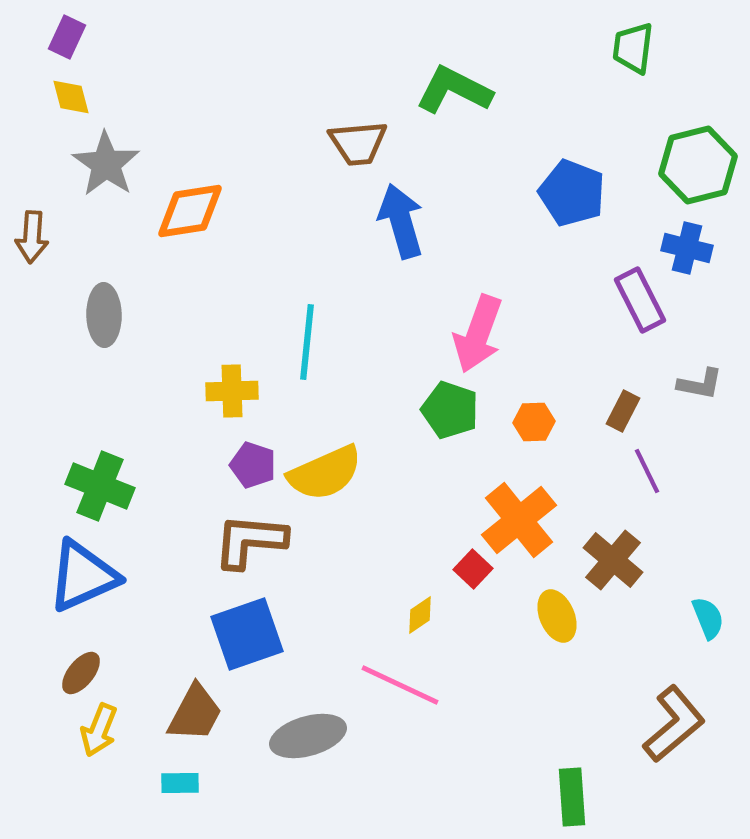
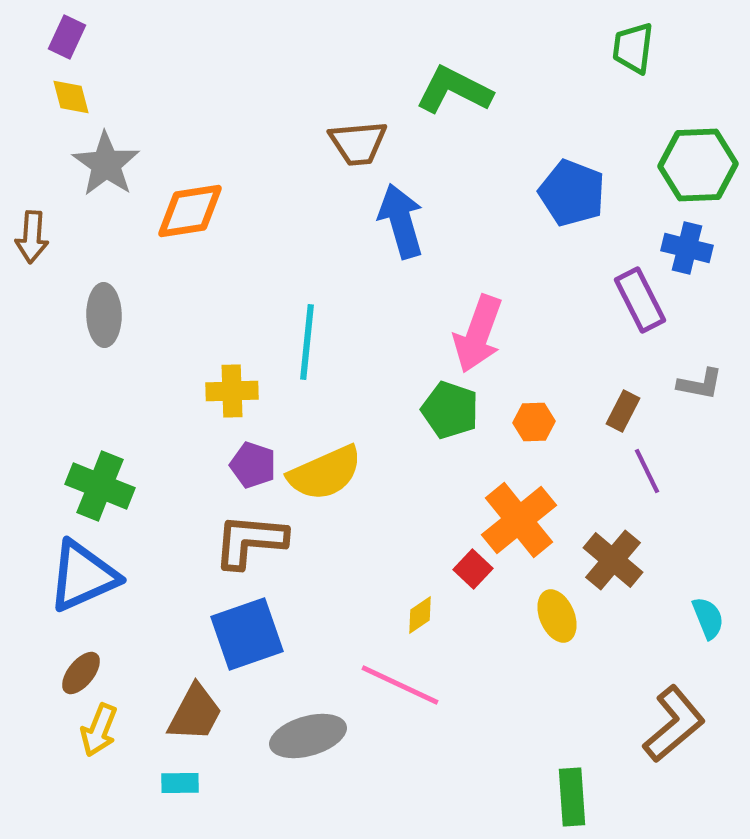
green hexagon at (698, 165): rotated 12 degrees clockwise
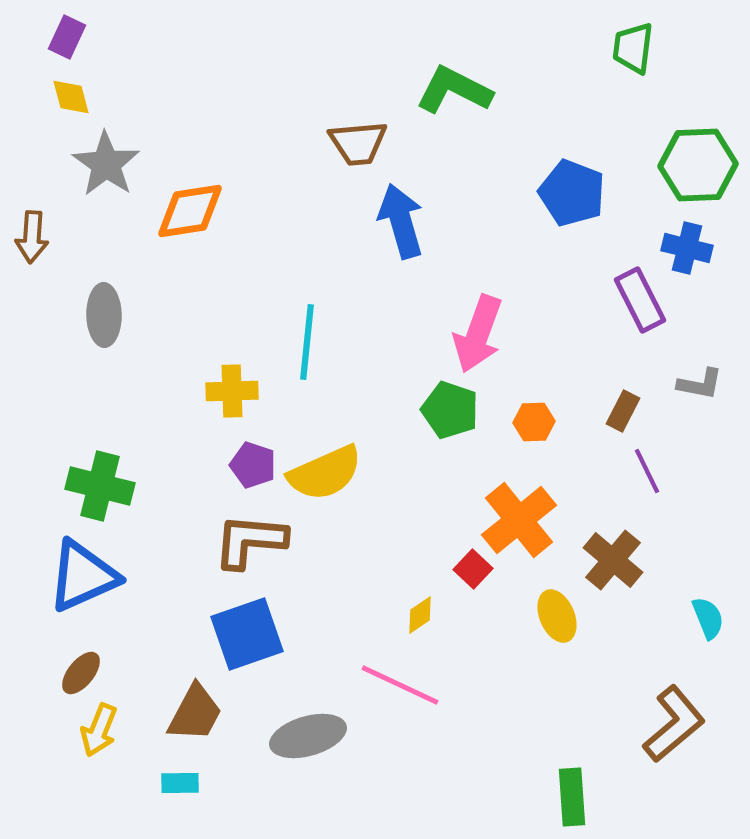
green cross at (100, 486): rotated 8 degrees counterclockwise
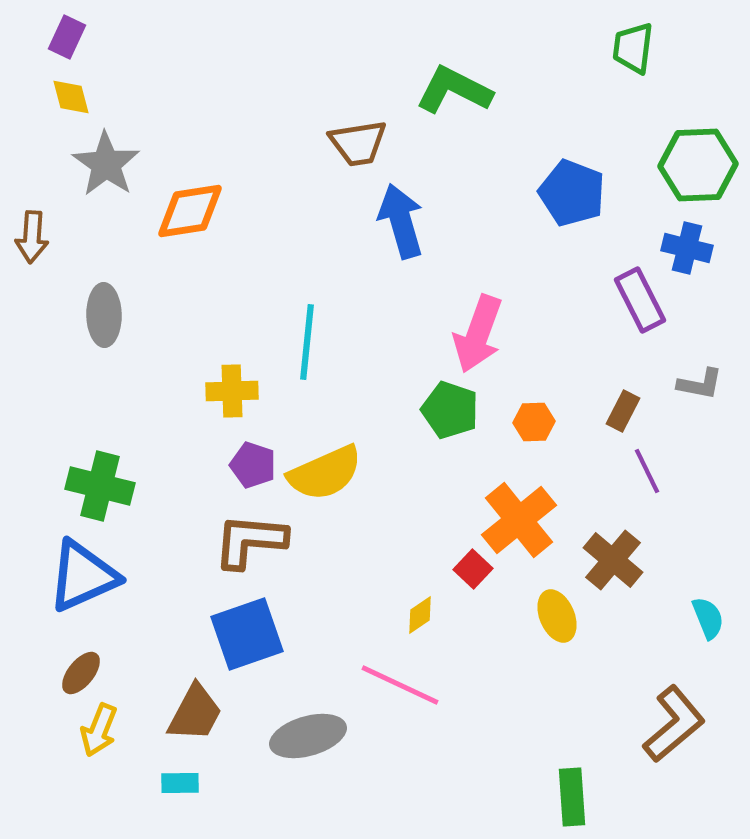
brown trapezoid at (358, 143): rotated 4 degrees counterclockwise
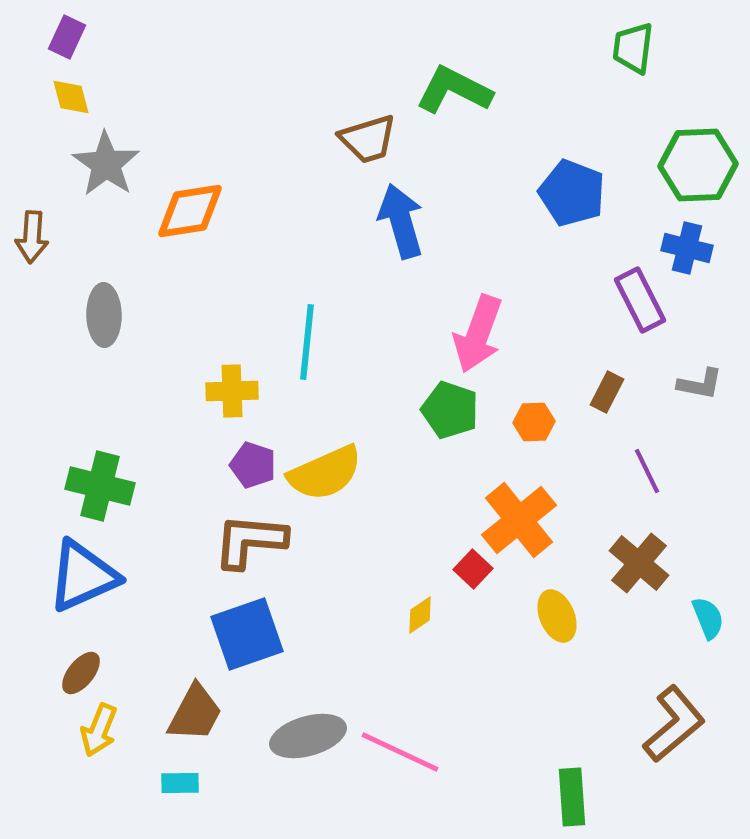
brown trapezoid at (358, 143): moved 10 px right, 4 px up; rotated 8 degrees counterclockwise
brown rectangle at (623, 411): moved 16 px left, 19 px up
brown cross at (613, 560): moved 26 px right, 3 px down
pink line at (400, 685): moved 67 px down
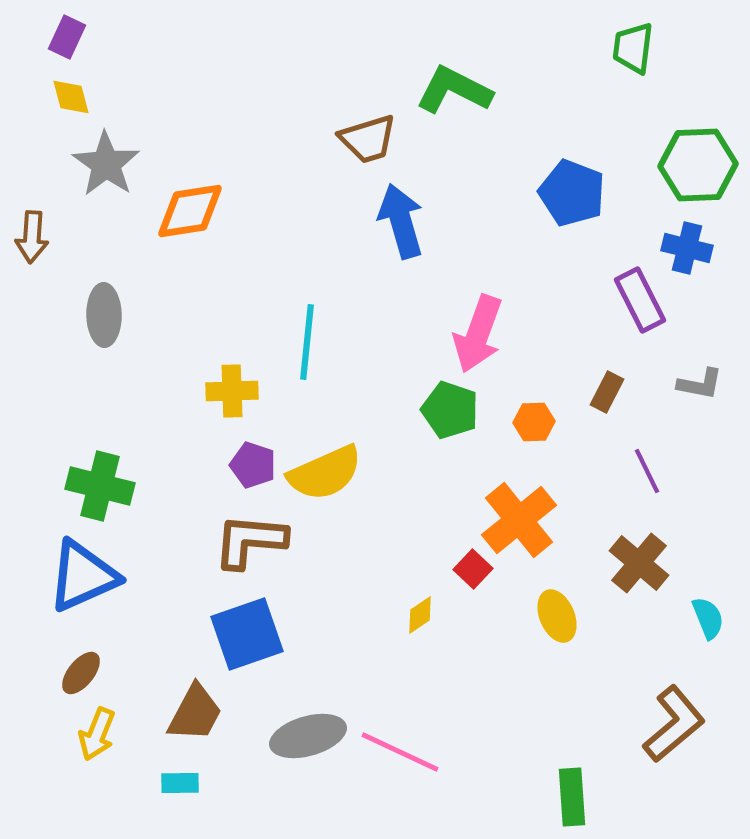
yellow arrow at (99, 730): moved 2 px left, 4 px down
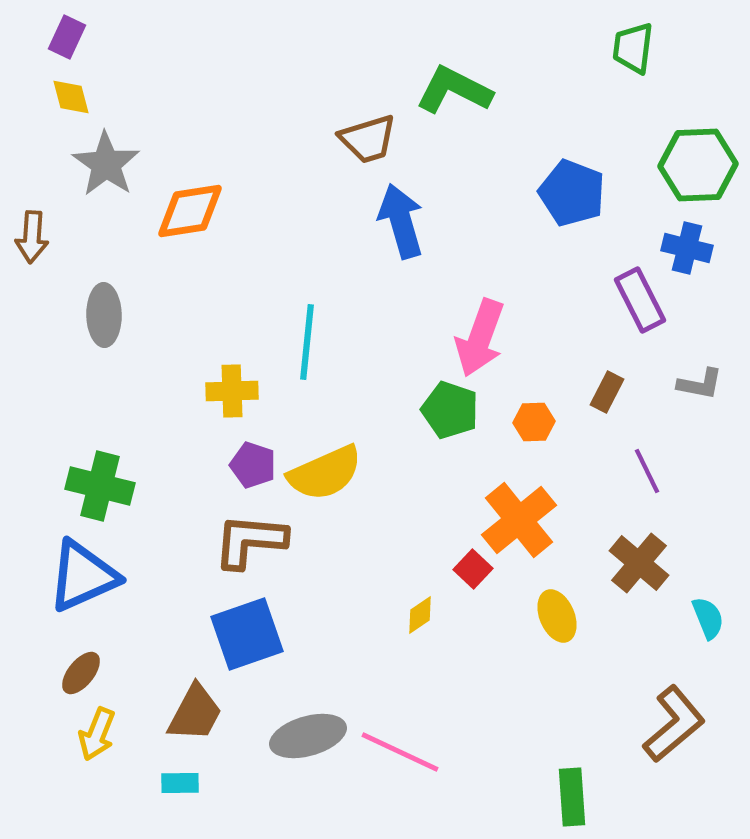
pink arrow at (478, 334): moved 2 px right, 4 px down
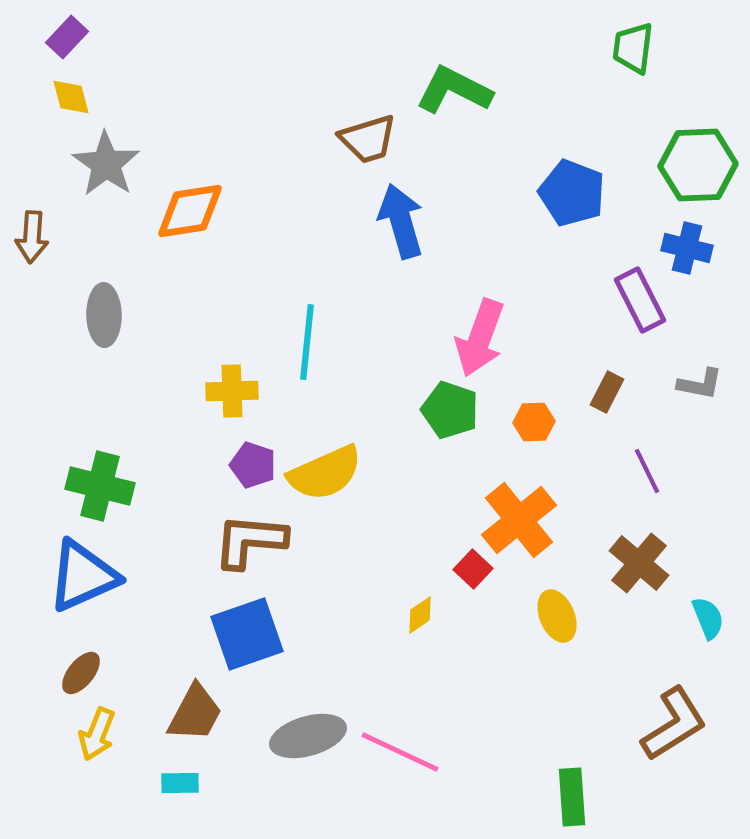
purple rectangle at (67, 37): rotated 18 degrees clockwise
brown L-shape at (674, 724): rotated 8 degrees clockwise
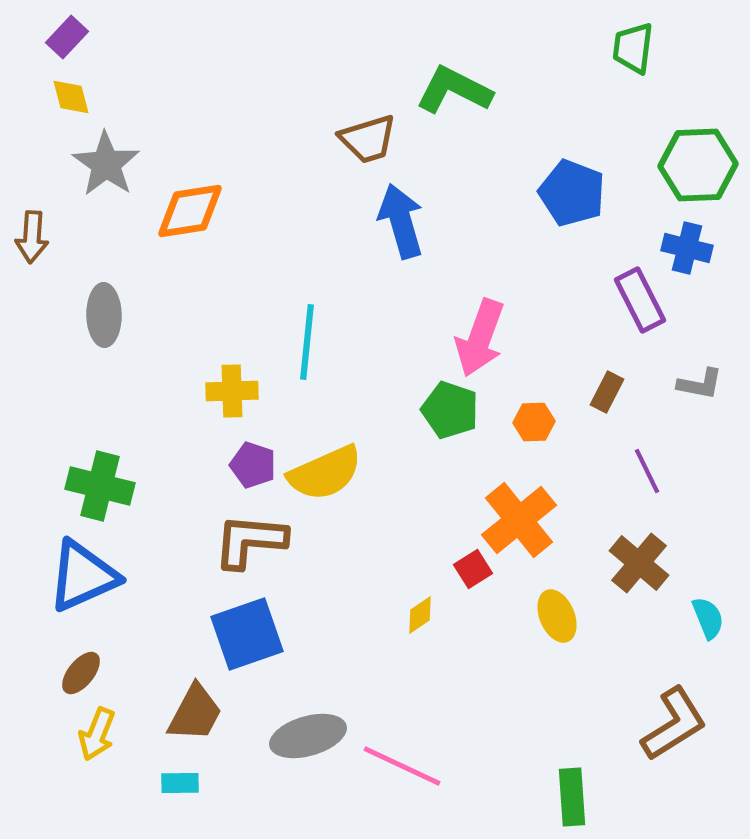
red square at (473, 569): rotated 15 degrees clockwise
pink line at (400, 752): moved 2 px right, 14 px down
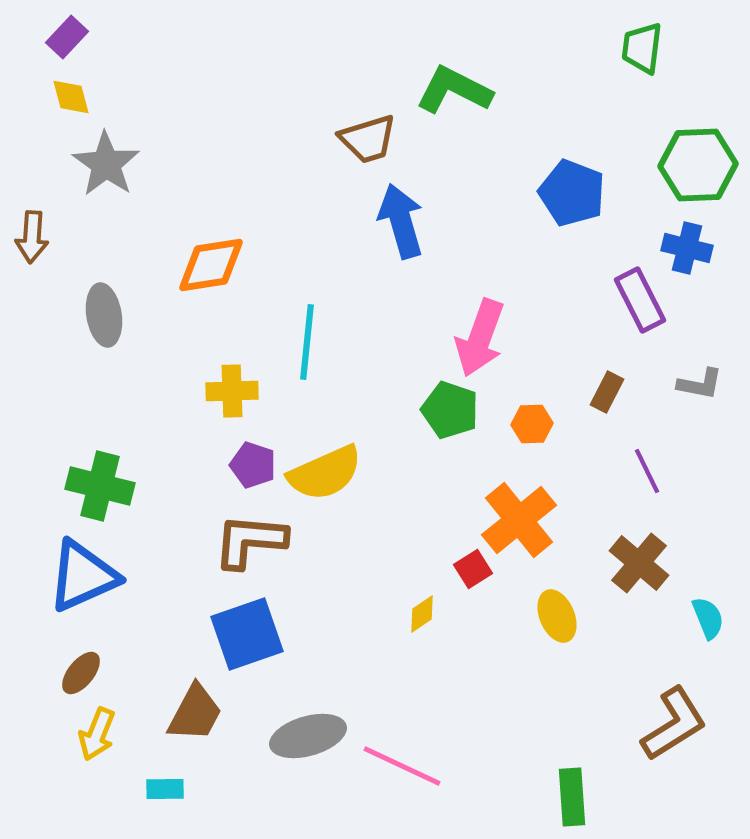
green trapezoid at (633, 48): moved 9 px right
orange diamond at (190, 211): moved 21 px right, 54 px down
gray ellipse at (104, 315): rotated 8 degrees counterclockwise
orange hexagon at (534, 422): moved 2 px left, 2 px down
yellow diamond at (420, 615): moved 2 px right, 1 px up
cyan rectangle at (180, 783): moved 15 px left, 6 px down
